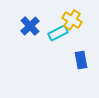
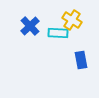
cyan rectangle: rotated 30 degrees clockwise
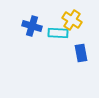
blue cross: moved 2 px right; rotated 30 degrees counterclockwise
blue rectangle: moved 7 px up
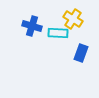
yellow cross: moved 1 px right, 1 px up
blue rectangle: rotated 30 degrees clockwise
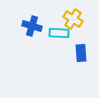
cyan rectangle: moved 1 px right
blue rectangle: rotated 24 degrees counterclockwise
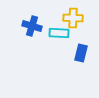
yellow cross: moved 1 px up; rotated 30 degrees counterclockwise
blue rectangle: rotated 18 degrees clockwise
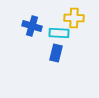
yellow cross: moved 1 px right
blue rectangle: moved 25 px left
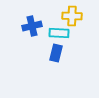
yellow cross: moved 2 px left, 2 px up
blue cross: rotated 30 degrees counterclockwise
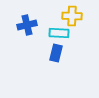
blue cross: moved 5 px left, 1 px up
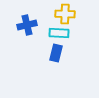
yellow cross: moved 7 px left, 2 px up
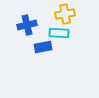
yellow cross: rotated 12 degrees counterclockwise
blue rectangle: moved 13 px left, 6 px up; rotated 66 degrees clockwise
